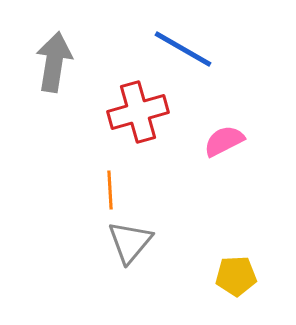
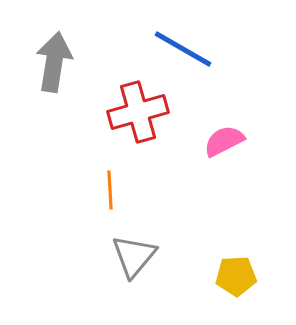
gray triangle: moved 4 px right, 14 px down
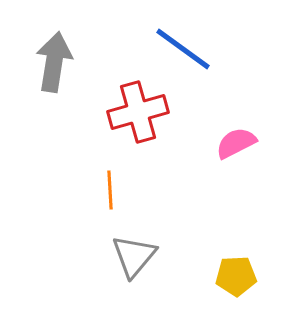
blue line: rotated 6 degrees clockwise
pink semicircle: moved 12 px right, 2 px down
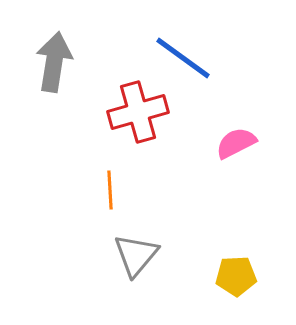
blue line: moved 9 px down
gray triangle: moved 2 px right, 1 px up
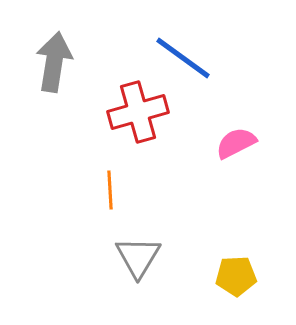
gray triangle: moved 2 px right, 2 px down; rotated 9 degrees counterclockwise
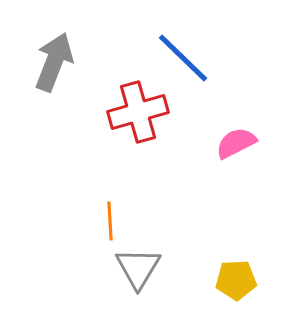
blue line: rotated 8 degrees clockwise
gray arrow: rotated 12 degrees clockwise
orange line: moved 31 px down
gray triangle: moved 11 px down
yellow pentagon: moved 4 px down
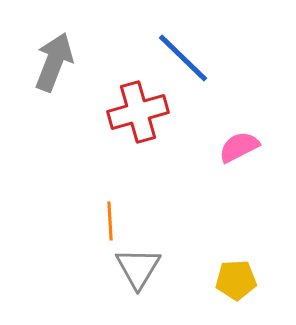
pink semicircle: moved 3 px right, 4 px down
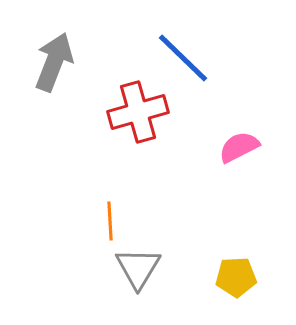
yellow pentagon: moved 3 px up
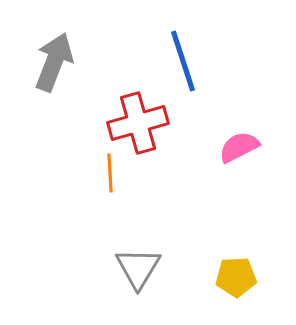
blue line: moved 3 px down; rotated 28 degrees clockwise
red cross: moved 11 px down
orange line: moved 48 px up
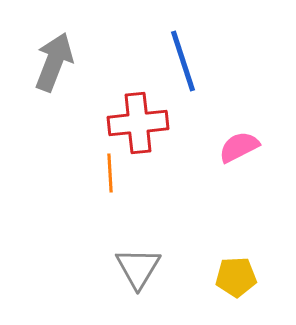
red cross: rotated 10 degrees clockwise
